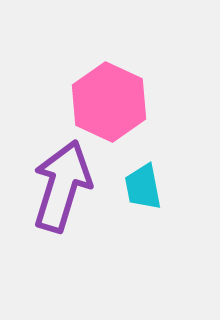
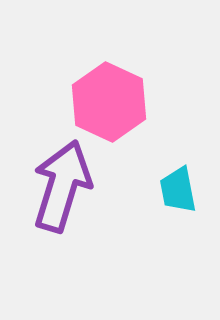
cyan trapezoid: moved 35 px right, 3 px down
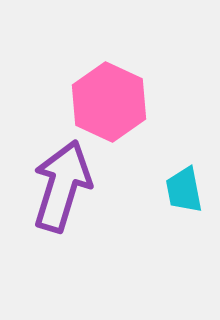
cyan trapezoid: moved 6 px right
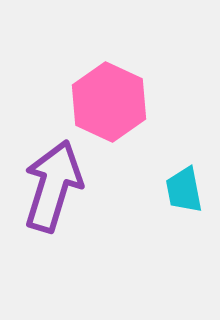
purple arrow: moved 9 px left
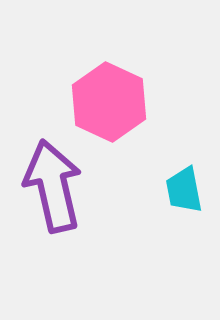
purple arrow: rotated 30 degrees counterclockwise
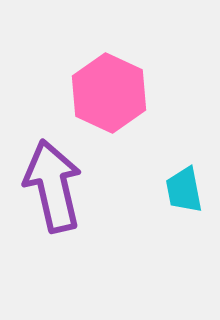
pink hexagon: moved 9 px up
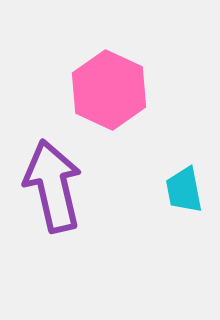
pink hexagon: moved 3 px up
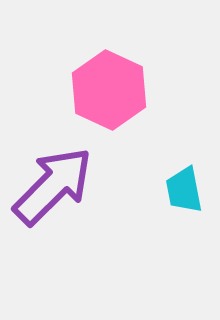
purple arrow: rotated 58 degrees clockwise
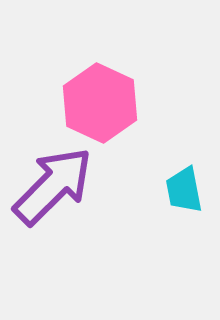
pink hexagon: moved 9 px left, 13 px down
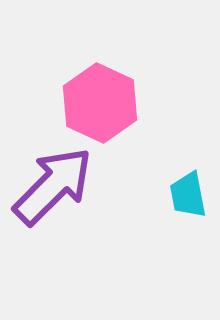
cyan trapezoid: moved 4 px right, 5 px down
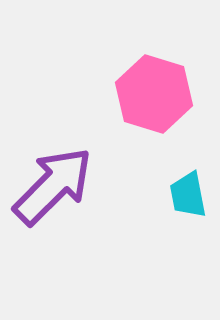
pink hexagon: moved 54 px right, 9 px up; rotated 8 degrees counterclockwise
